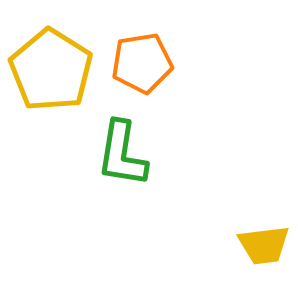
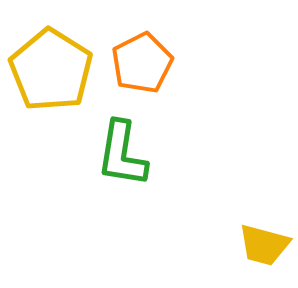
orange pentagon: rotated 18 degrees counterclockwise
yellow trapezoid: rotated 22 degrees clockwise
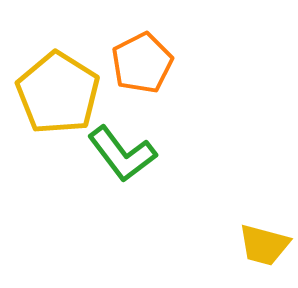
yellow pentagon: moved 7 px right, 23 px down
green L-shape: rotated 46 degrees counterclockwise
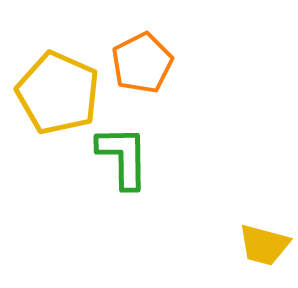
yellow pentagon: rotated 8 degrees counterclockwise
green L-shape: moved 1 px right, 3 px down; rotated 144 degrees counterclockwise
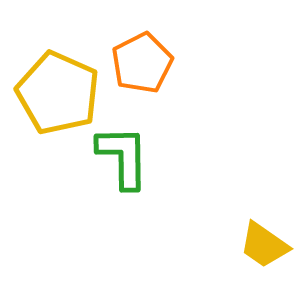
yellow trapezoid: rotated 20 degrees clockwise
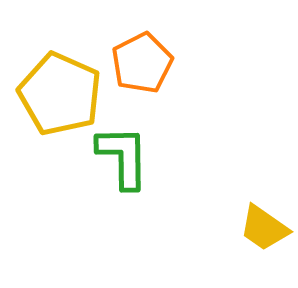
yellow pentagon: moved 2 px right, 1 px down
yellow trapezoid: moved 17 px up
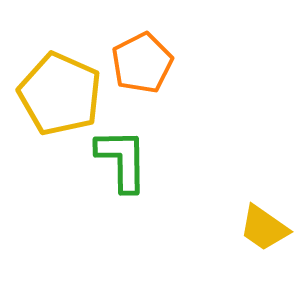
green L-shape: moved 1 px left, 3 px down
